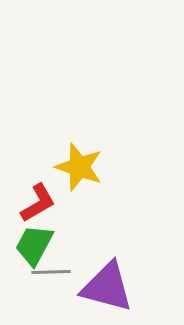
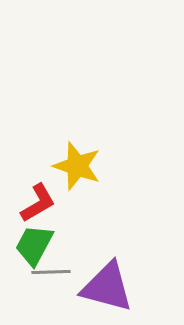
yellow star: moved 2 px left, 1 px up
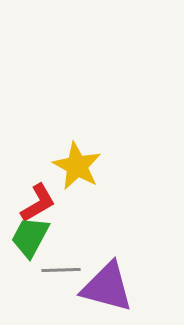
yellow star: rotated 9 degrees clockwise
green trapezoid: moved 4 px left, 8 px up
gray line: moved 10 px right, 2 px up
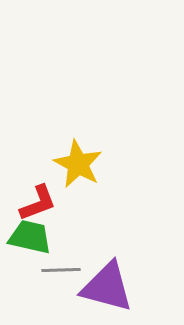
yellow star: moved 1 px right, 2 px up
red L-shape: rotated 9 degrees clockwise
green trapezoid: rotated 75 degrees clockwise
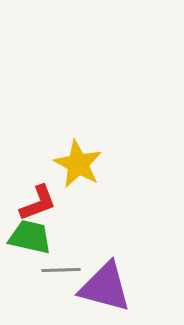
purple triangle: moved 2 px left
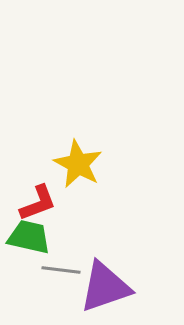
green trapezoid: moved 1 px left
gray line: rotated 9 degrees clockwise
purple triangle: rotated 34 degrees counterclockwise
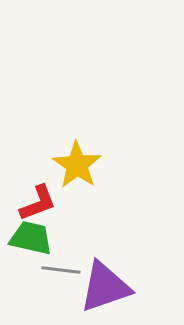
yellow star: moved 1 px left, 1 px down; rotated 6 degrees clockwise
green trapezoid: moved 2 px right, 1 px down
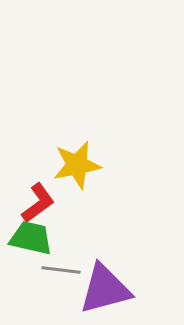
yellow star: rotated 27 degrees clockwise
red L-shape: rotated 15 degrees counterclockwise
purple triangle: moved 2 px down; rotated 4 degrees clockwise
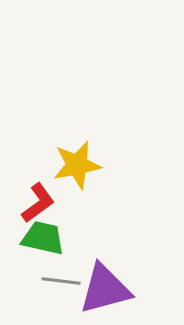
green trapezoid: moved 12 px right
gray line: moved 11 px down
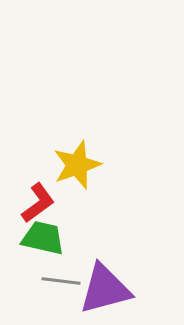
yellow star: rotated 9 degrees counterclockwise
